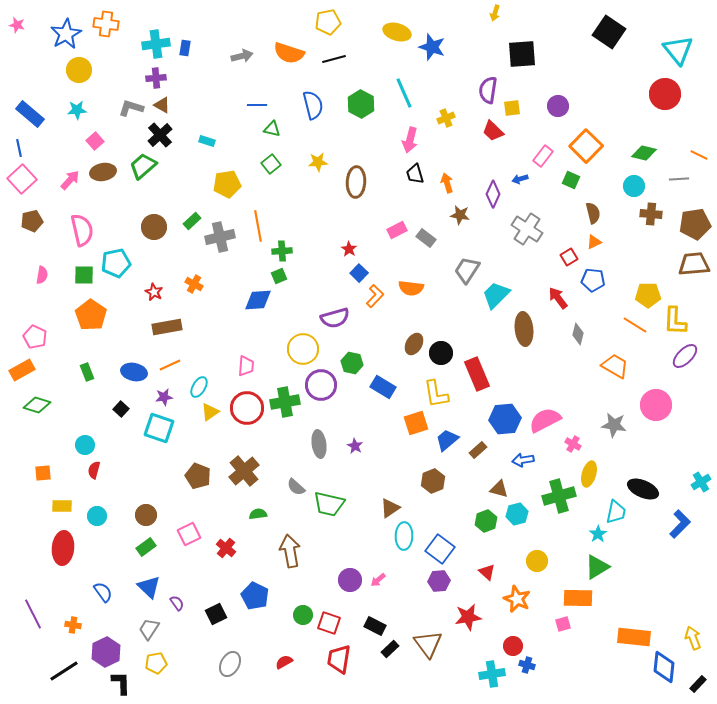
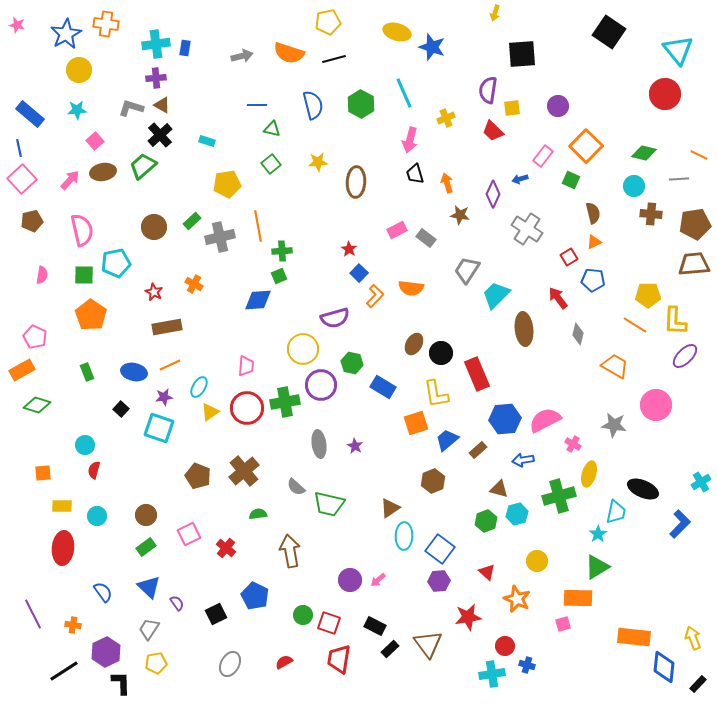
red circle at (513, 646): moved 8 px left
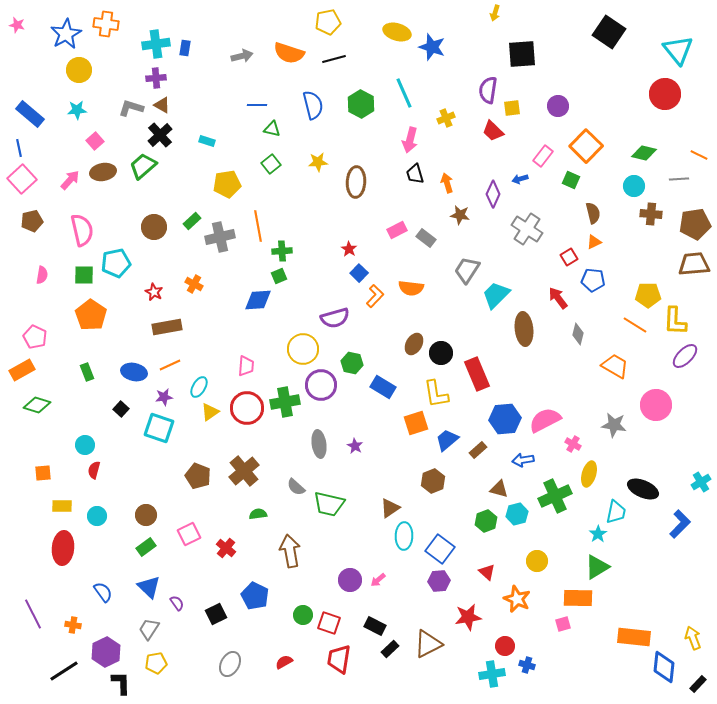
green cross at (559, 496): moved 4 px left; rotated 8 degrees counterclockwise
brown triangle at (428, 644): rotated 40 degrees clockwise
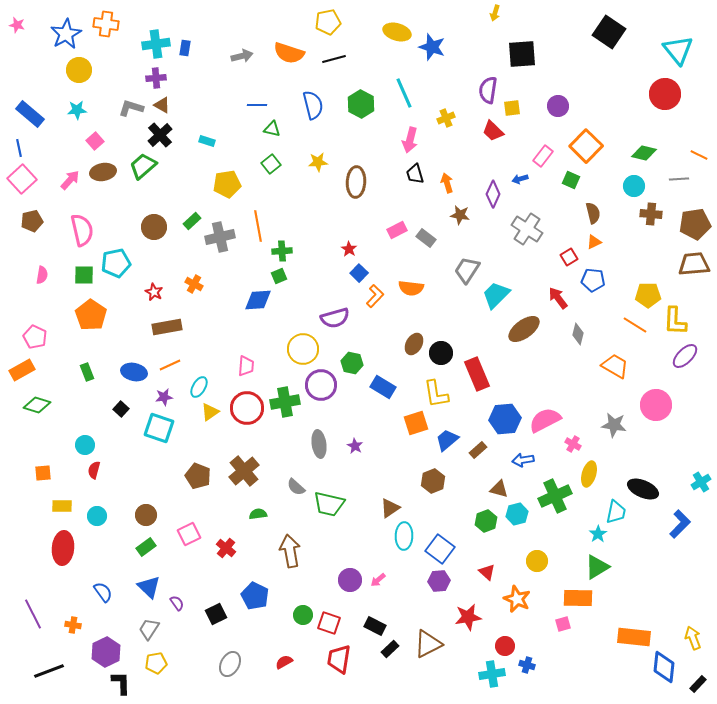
brown ellipse at (524, 329): rotated 60 degrees clockwise
black line at (64, 671): moved 15 px left; rotated 12 degrees clockwise
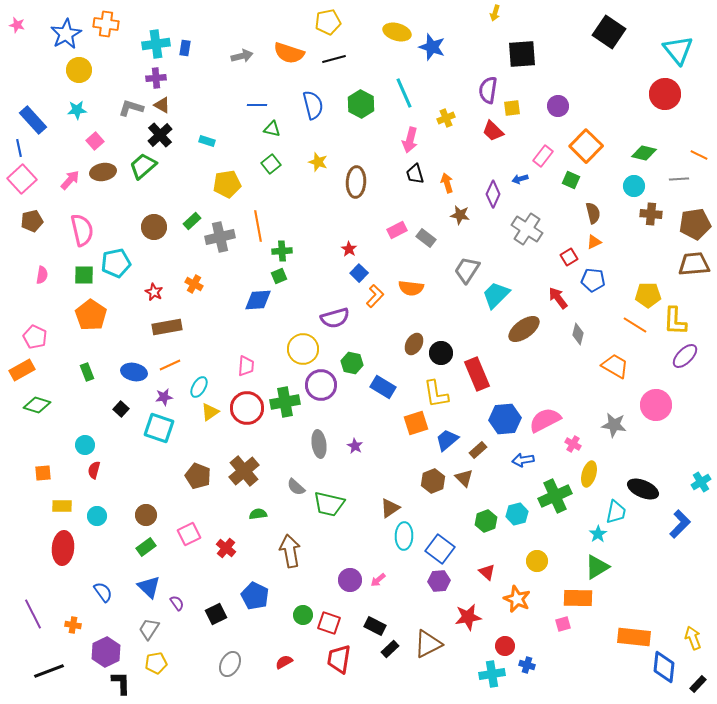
blue rectangle at (30, 114): moved 3 px right, 6 px down; rotated 8 degrees clockwise
yellow star at (318, 162): rotated 24 degrees clockwise
brown triangle at (499, 489): moved 35 px left, 11 px up; rotated 30 degrees clockwise
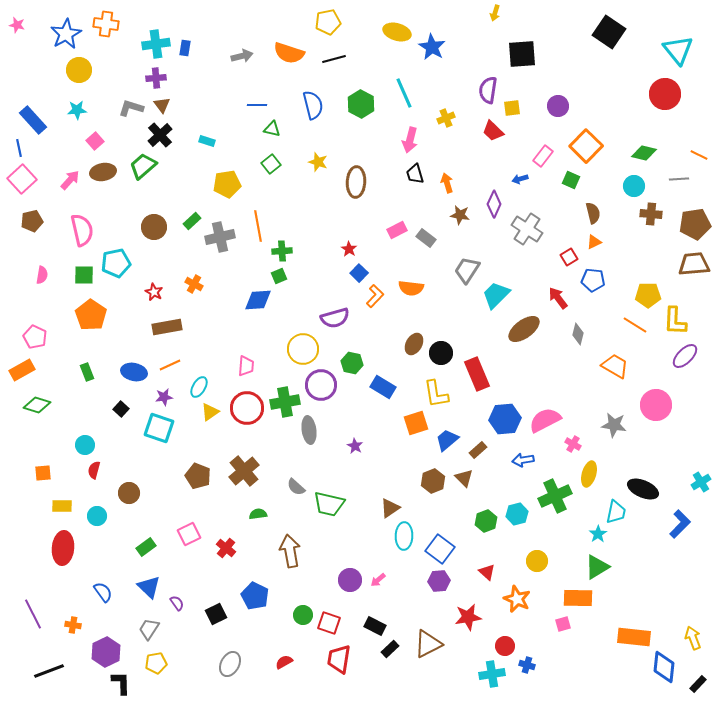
blue star at (432, 47): rotated 12 degrees clockwise
brown triangle at (162, 105): rotated 24 degrees clockwise
purple diamond at (493, 194): moved 1 px right, 10 px down
gray ellipse at (319, 444): moved 10 px left, 14 px up
brown circle at (146, 515): moved 17 px left, 22 px up
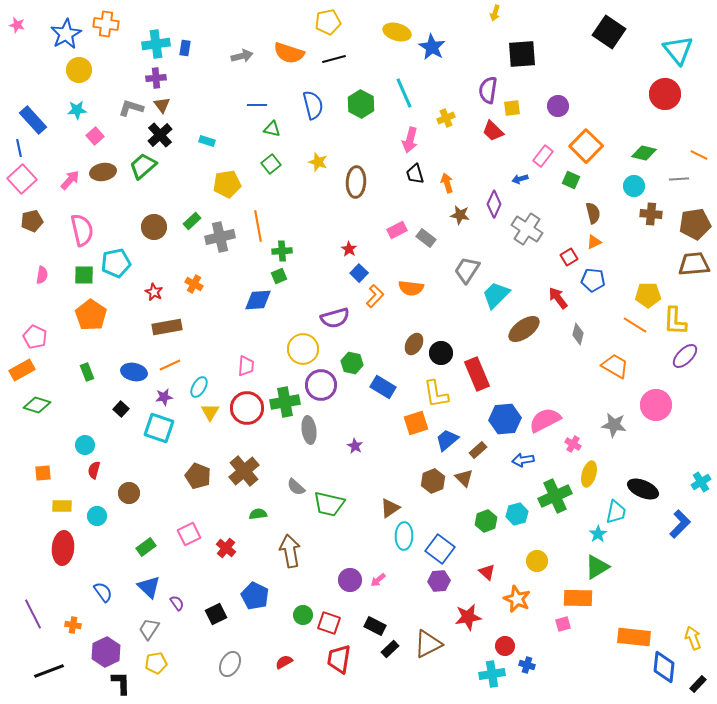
pink square at (95, 141): moved 5 px up
yellow triangle at (210, 412): rotated 24 degrees counterclockwise
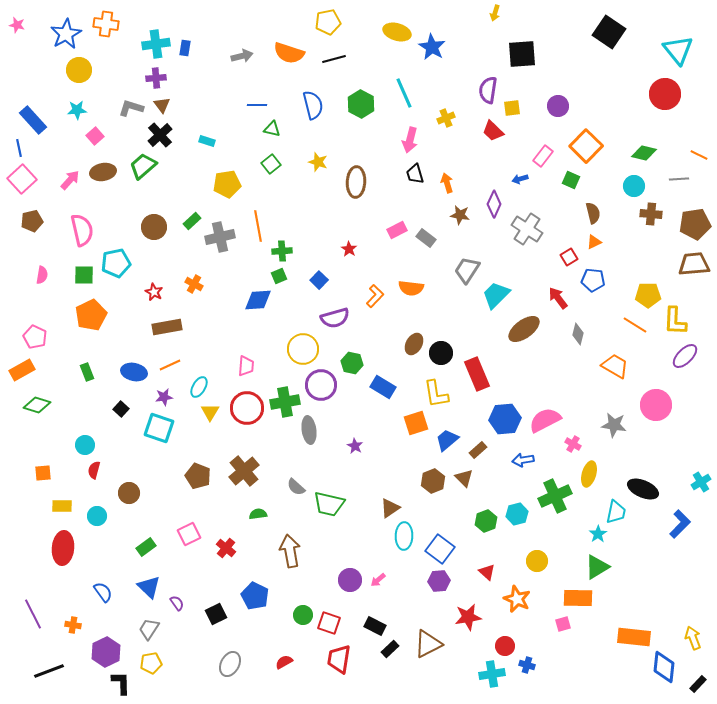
blue square at (359, 273): moved 40 px left, 7 px down
orange pentagon at (91, 315): rotated 12 degrees clockwise
yellow pentagon at (156, 663): moved 5 px left
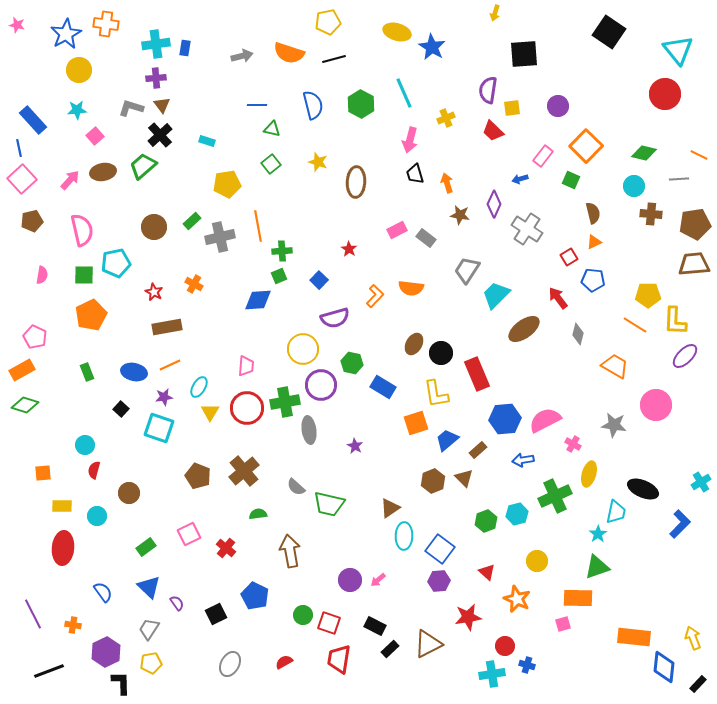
black square at (522, 54): moved 2 px right
green diamond at (37, 405): moved 12 px left
green triangle at (597, 567): rotated 12 degrees clockwise
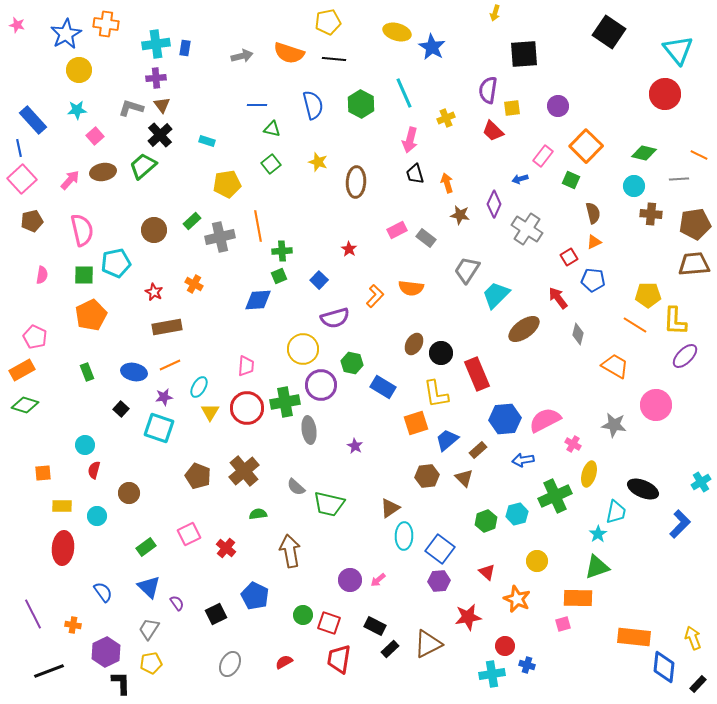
black line at (334, 59): rotated 20 degrees clockwise
brown circle at (154, 227): moved 3 px down
brown hexagon at (433, 481): moved 6 px left, 5 px up; rotated 15 degrees clockwise
